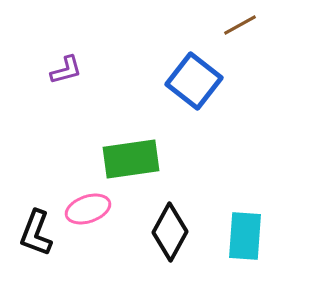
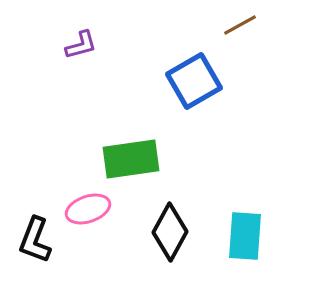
purple L-shape: moved 15 px right, 25 px up
blue square: rotated 22 degrees clockwise
black L-shape: moved 1 px left, 7 px down
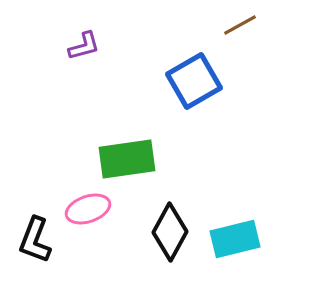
purple L-shape: moved 3 px right, 1 px down
green rectangle: moved 4 px left
cyan rectangle: moved 10 px left, 3 px down; rotated 72 degrees clockwise
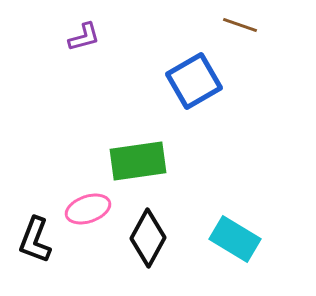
brown line: rotated 48 degrees clockwise
purple L-shape: moved 9 px up
green rectangle: moved 11 px right, 2 px down
black diamond: moved 22 px left, 6 px down
cyan rectangle: rotated 45 degrees clockwise
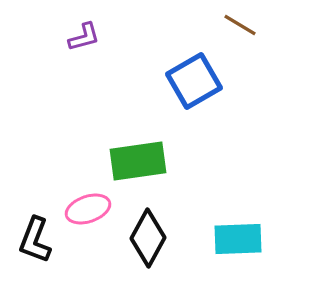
brown line: rotated 12 degrees clockwise
cyan rectangle: moved 3 px right; rotated 33 degrees counterclockwise
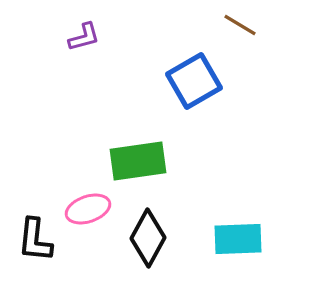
black L-shape: rotated 15 degrees counterclockwise
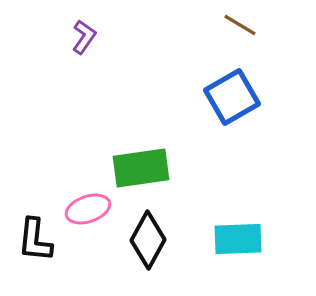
purple L-shape: rotated 40 degrees counterclockwise
blue square: moved 38 px right, 16 px down
green rectangle: moved 3 px right, 7 px down
black diamond: moved 2 px down
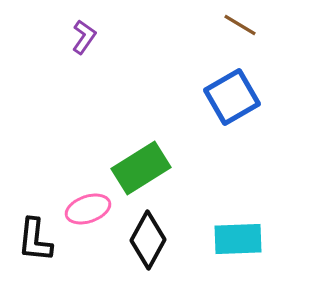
green rectangle: rotated 24 degrees counterclockwise
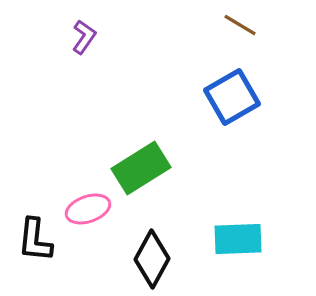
black diamond: moved 4 px right, 19 px down
